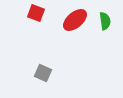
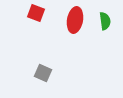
red ellipse: rotated 40 degrees counterclockwise
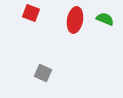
red square: moved 5 px left
green semicircle: moved 2 px up; rotated 60 degrees counterclockwise
